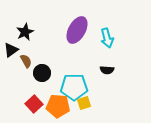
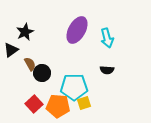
brown semicircle: moved 4 px right, 3 px down
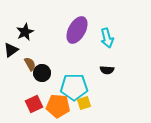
red square: rotated 18 degrees clockwise
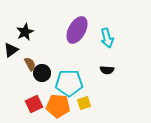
cyan pentagon: moved 5 px left, 4 px up
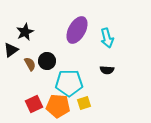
black circle: moved 5 px right, 12 px up
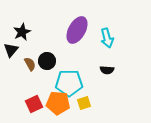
black star: moved 3 px left
black triangle: rotated 14 degrees counterclockwise
orange pentagon: moved 3 px up
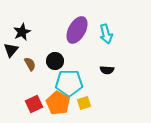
cyan arrow: moved 1 px left, 4 px up
black circle: moved 8 px right
orange pentagon: rotated 25 degrees clockwise
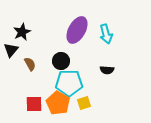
black circle: moved 6 px right
red square: rotated 24 degrees clockwise
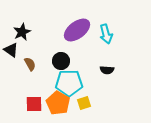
purple ellipse: rotated 24 degrees clockwise
black triangle: rotated 35 degrees counterclockwise
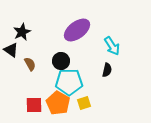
cyan arrow: moved 6 px right, 12 px down; rotated 18 degrees counterclockwise
black semicircle: rotated 80 degrees counterclockwise
cyan pentagon: moved 1 px up
red square: moved 1 px down
